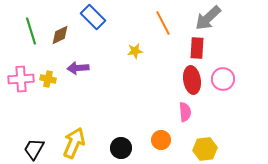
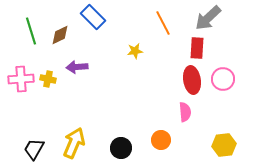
purple arrow: moved 1 px left, 1 px up
yellow hexagon: moved 19 px right, 4 px up
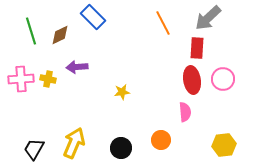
yellow star: moved 13 px left, 41 px down
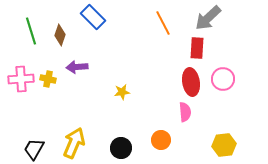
brown diamond: rotated 45 degrees counterclockwise
red ellipse: moved 1 px left, 2 px down
